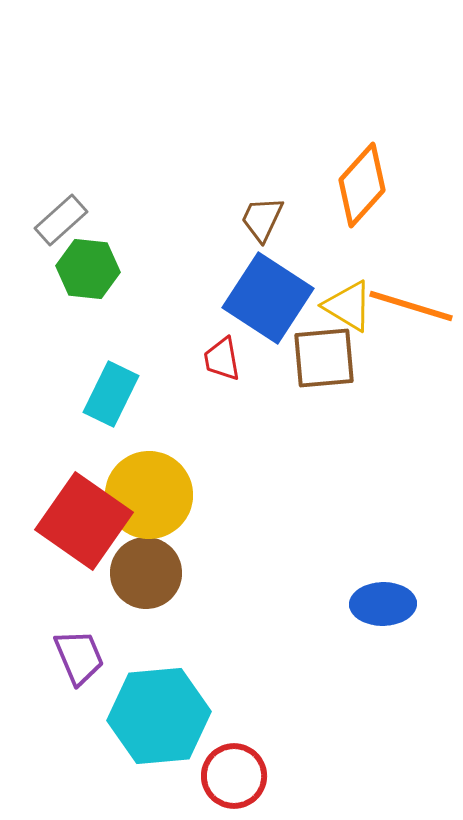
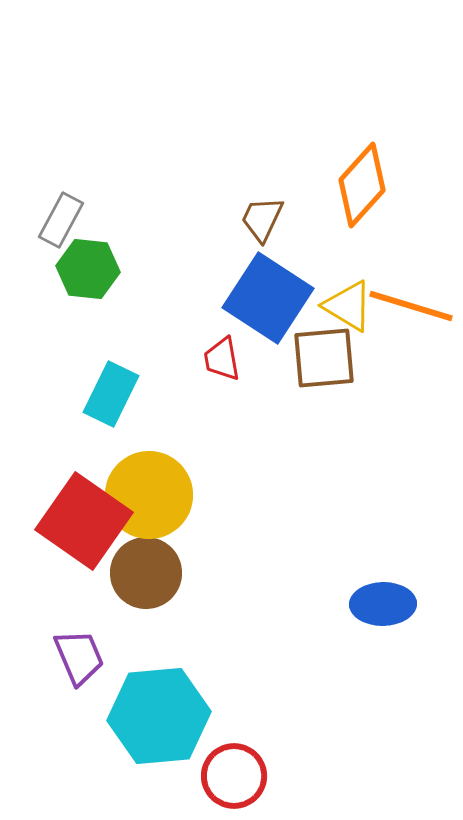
gray rectangle: rotated 20 degrees counterclockwise
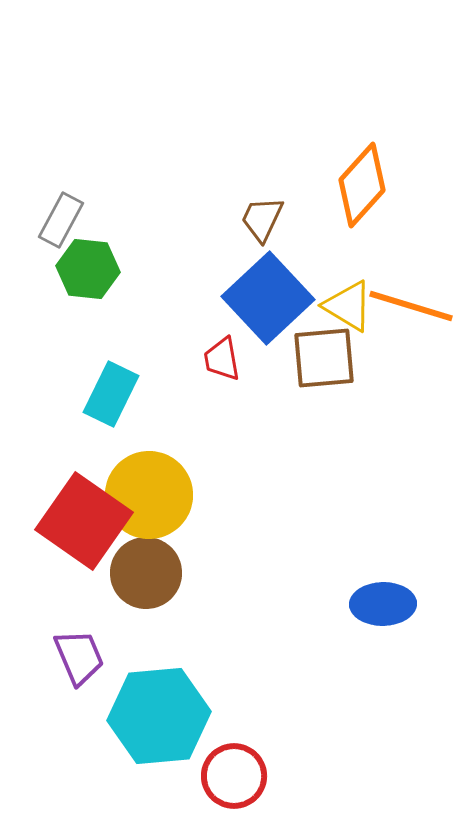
blue square: rotated 14 degrees clockwise
